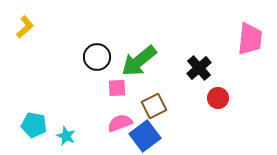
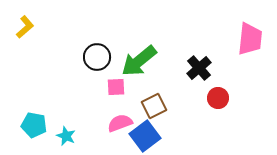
pink square: moved 1 px left, 1 px up
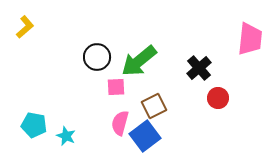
pink semicircle: rotated 55 degrees counterclockwise
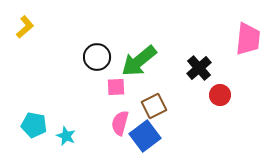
pink trapezoid: moved 2 px left
red circle: moved 2 px right, 3 px up
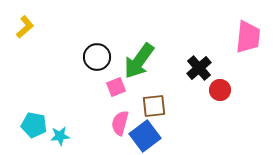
pink trapezoid: moved 2 px up
green arrow: rotated 15 degrees counterclockwise
pink square: rotated 18 degrees counterclockwise
red circle: moved 5 px up
brown square: rotated 20 degrees clockwise
cyan star: moved 6 px left; rotated 30 degrees counterclockwise
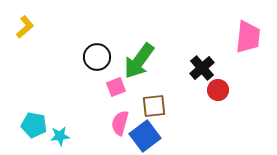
black cross: moved 3 px right
red circle: moved 2 px left
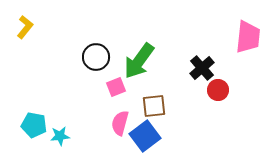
yellow L-shape: rotated 10 degrees counterclockwise
black circle: moved 1 px left
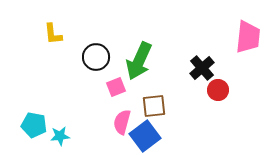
yellow L-shape: moved 28 px right, 7 px down; rotated 135 degrees clockwise
green arrow: rotated 12 degrees counterclockwise
pink semicircle: moved 2 px right, 1 px up
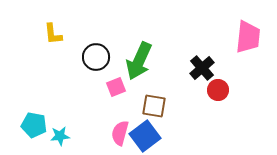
brown square: rotated 15 degrees clockwise
pink semicircle: moved 2 px left, 11 px down
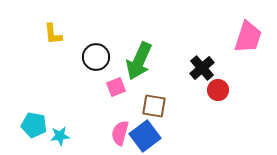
pink trapezoid: rotated 12 degrees clockwise
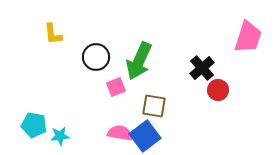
pink semicircle: rotated 85 degrees clockwise
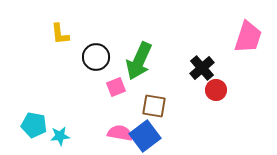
yellow L-shape: moved 7 px right
red circle: moved 2 px left
